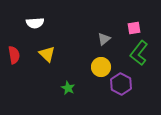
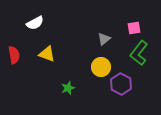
white semicircle: rotated 24 degrees counterclockwise
yellow triangle: rotated 24 degrees counterclockwise
green star: rotated 24 degrees clockwise
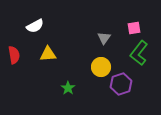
white semicircle: moved 3 px down
gray triangle: moved 1 px up; rotated 16 degrees counterclockwise
yellow triangle: moved 1 px right; rotated 24 degrees counterclockwise
purple hexagon: rotated 15 degrees clockwise
green star: rotated 16 degrees counterclockwise
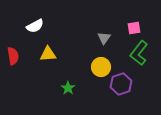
red semicircle: moved 1 px left, 1 px down
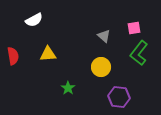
white semicircle: moved 1 px left, 6 px up
gray triangle: moved 2 px up; rotated 24 degrees counterclockwise
purple hexagon: moved 2 px left, 13 px down; rotated 25 degrees clockwise
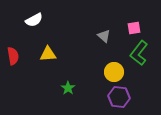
yellow circle: moved 13 px right, 5 px down
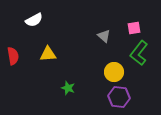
green star: rotated 16 degrees counterclockwise
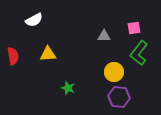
gray triangle: rotated 40 degrees counterclockwise
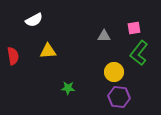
yellow triangle: moved 3 px up
green star: rotated 16 degrees counterclockwise
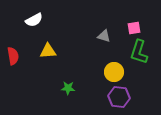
gray triangle: rotated 16 degrees clockwise
green L-shape: moved 1 px up; rotated 20 degrees counterclockwise
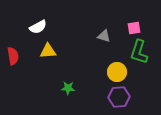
white semicircle: moved 4 px right, 7 px down
yellow circle: moved 3 px right
purple hexagon: rotated 10 degrees counterclockwise
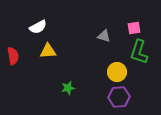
green star: rotated 16 degrees counterclockwise
